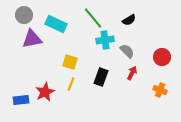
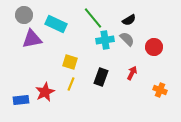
gray semicircle: moved 12 px up
red circle: moved 8 px left, 10 px up
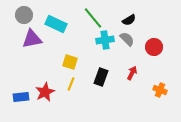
blue rectangle: moved 3 px up
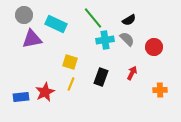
orange cross: rotated 24 degrees counterclockwise
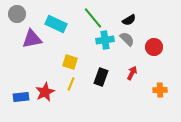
gray circle: moved 7 px left, 1 px up
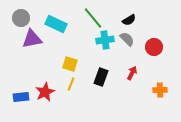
gray circle: moved 4 px right, 4 px down
yellow square: moved 2 px down
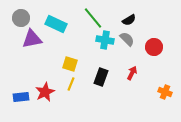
cyan cross: rotated 18 degrees clockwise
orange cross: moved 5 px right, 2 px down; rotated 24 degrees clockwise
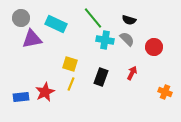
black semicircle: rotated 48 degrees clockwise
